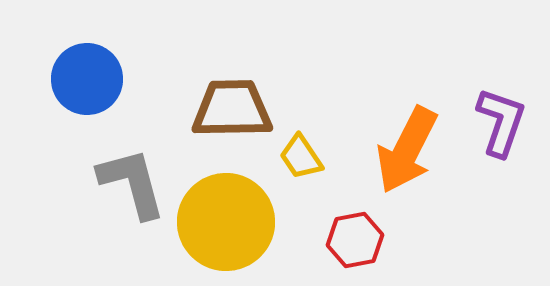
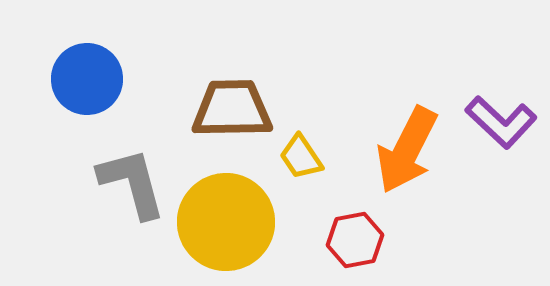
purple L-shape: rotated 114 degrees clockwise
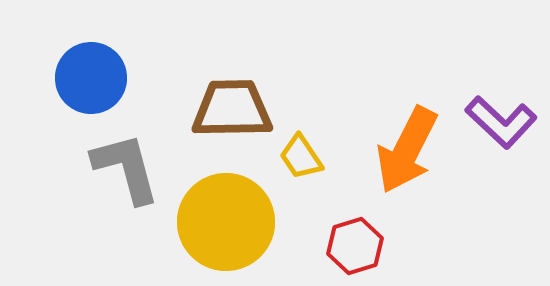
blue circle: moved 4 px right, 1 px up
gray L-shape: moved 6 px left, 15 px up
red hexagon: moved 6 px down; rotated 6 degrees counterclockwise
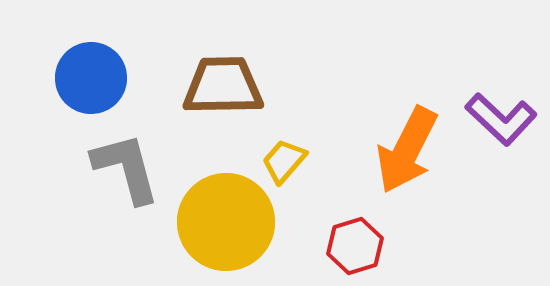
brown trapezoid: moved 9 px left, 23 px up
purple L-shape: moved 3 px up
yellow trapezoid: moved 17 px left, 4 px down; rotated 75 degrees clockwise
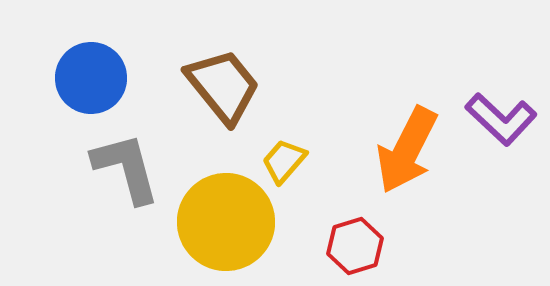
brown trapezoid: rotated 52 degrees clockwise
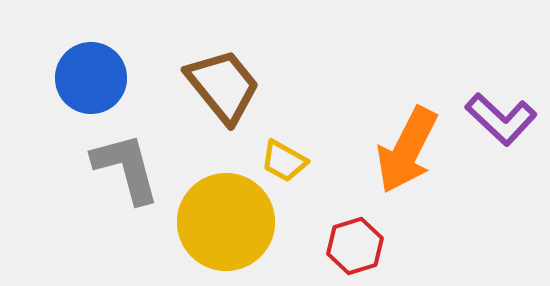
yellow trapezoid: rotated 102 degrees counterclockwise
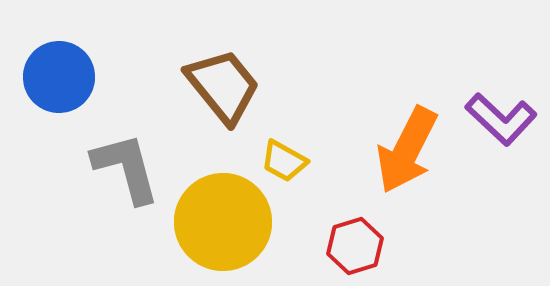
blue circle: moved 32 px left, 1 px up
yellow circle: moved 3 px left
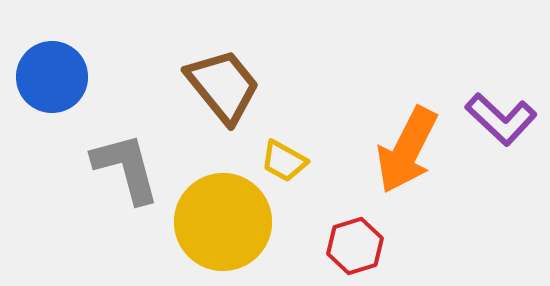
blue circle: moved 7 px left
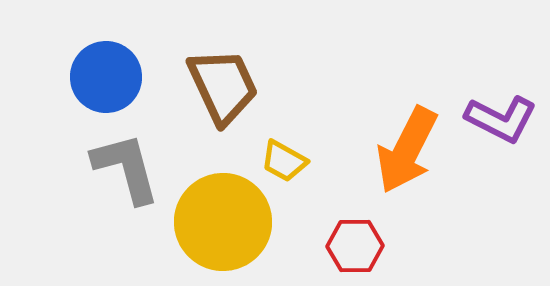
blue circle: moved 54 px right
brown trapezoid: rotated 14 degrees clockwise
purple L-shape: rotated 16 degrees counterclockwise
red hexagon: rotated 16 degrees clockwise
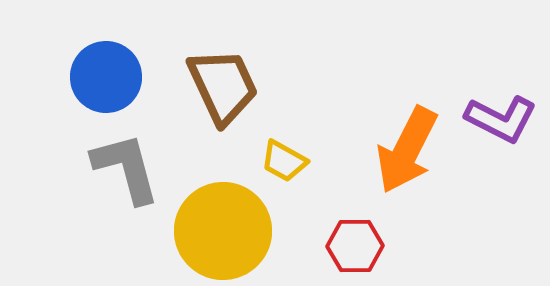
yellow circle: moved 9 px down
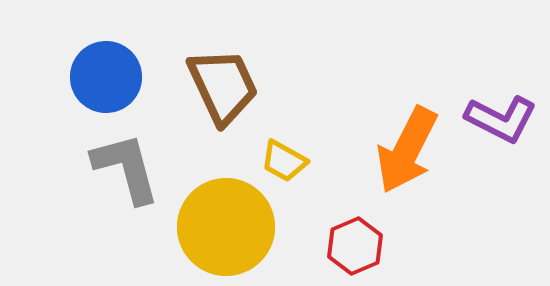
yellow circle: moved 3 px right, 4 px up
red hexagon: rotated 22 degrees counterclockwise
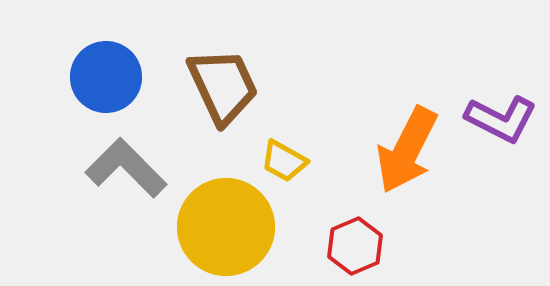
gray L-shape: rotated 30 degrees counterclockwise
